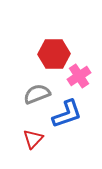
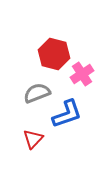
red hexagon: rotated 16 degrees clockwise
pink cross: moved 3 px right, 2 px up
gray semicircle: moved 1 px up
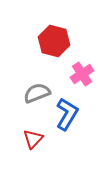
red hexagon: moved 13 px up
blue L-shape: rotated 40 degrees counterclockwise
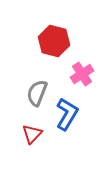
gray semicircle: rotated 48 degrees counterclockwise
red triangle: moved 1 px left, 5 px up
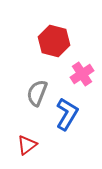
red triangle: moved 5 px left, 11 px down; rotated 10 degrees clockwise
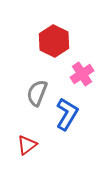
red hexagon: rotated 12 degrees clockwise
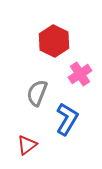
pink cross: moved 2 px left
blue L-shape: moved 5 px down
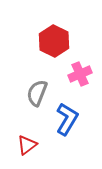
pink cross: rotated 10 degrees clockwise
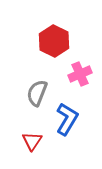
red triangle: moved 5 px right, 4 px up; rotated 20 degrees counterclockwise
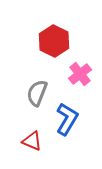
pink cross: rotated 15 degrees counterclockwise
red triangle: rotated 40 degrees counterclockwise
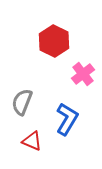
pink cross: moved 3 px right
gray semicircle: moved 15 px left, 9 px down
